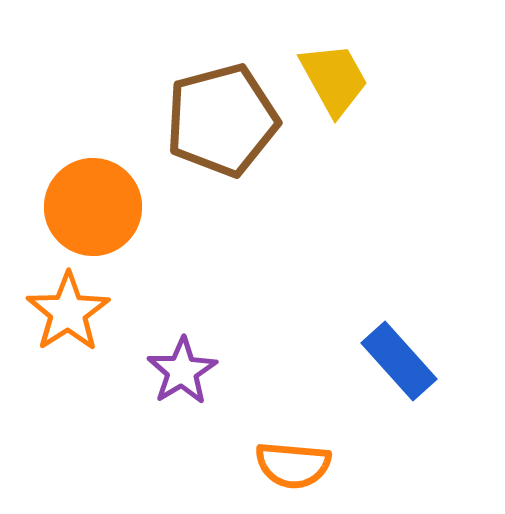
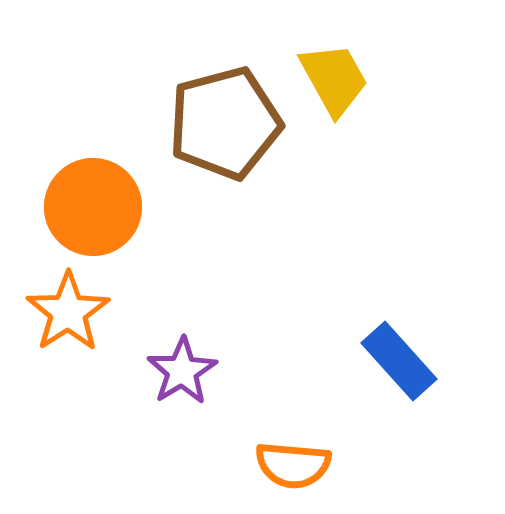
brown pentagon: moved 3 px right, 3 px down
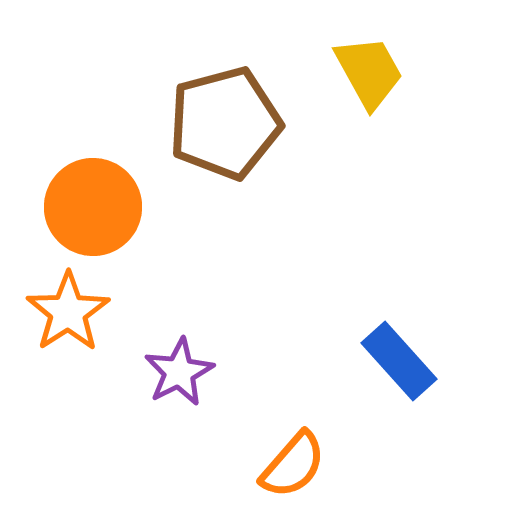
yellow trapezoid: moved 35 px right, 7 px up
purple star: moved 3 px left, 1 px down; rotated 4 degrees clockwise
orange semicircle: rotated 54 degrees counterclockwise
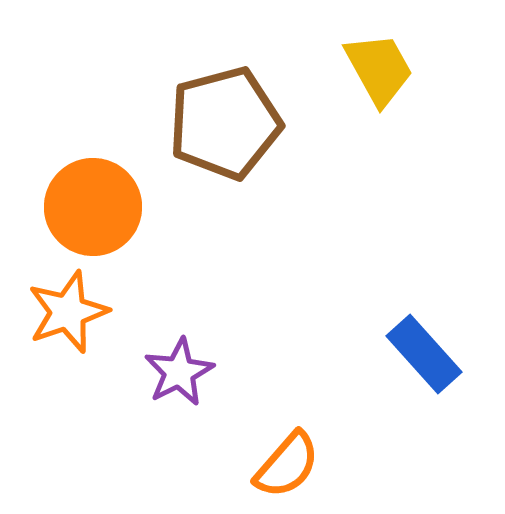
yellow trapezoid: moved 10 px right, 3 px up
orange star: rotated 14 degrees clockwise
blue rectangle: moved 25 px right, 7 px up
orange semicircle: moved 6 px left
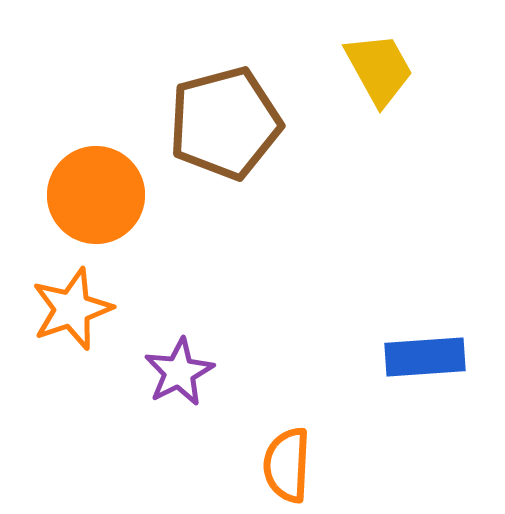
orange circle: moved 3 px right, 12 px up
orange star: moved 4 px right, 3 px up
blue rectangle: moved 1 px right, 3 px down; rotated 52 degrees counterclockwise
orange semicircle: rotated 142 degrees clockwise
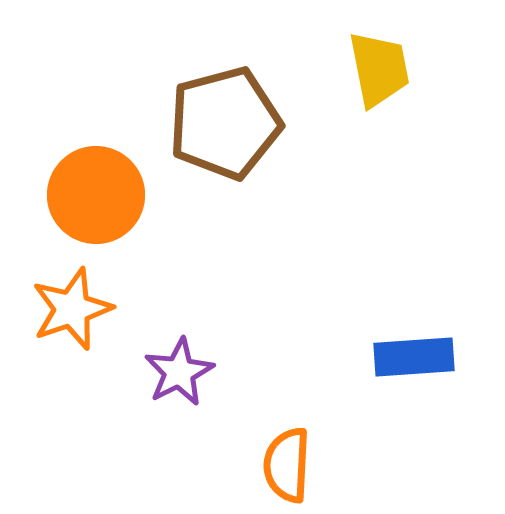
yellow trapezoid: rotated 18 degrees clockwise
blue rectangle: moved 11 px left
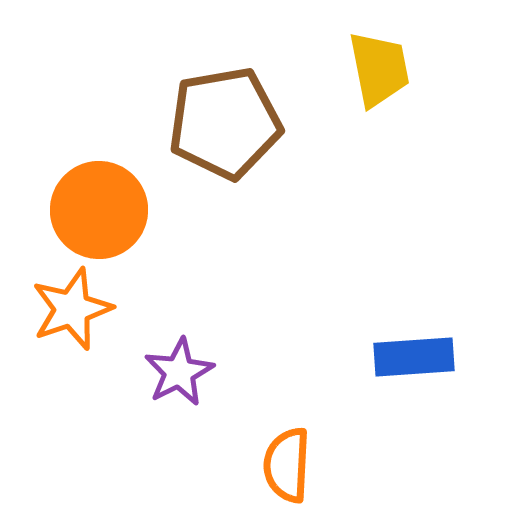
brown pentagon: rotated 5 degrees clockwise
orange circle: moved 3 px right, 15 px down
